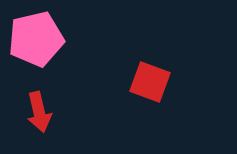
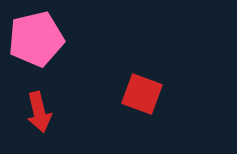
red square: moved 8 px left, 12 px down
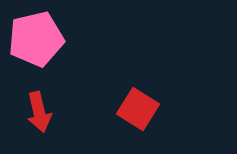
red square: moved 4 px left, 15 px down; rotated 12 degrees clockwise
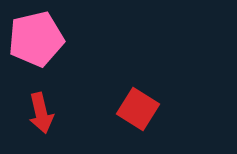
red arrow: moved 2 px right, 1 px down
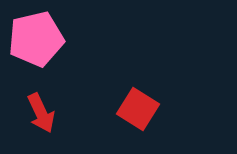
red arrow: rotated 12 degrees counterclockwise
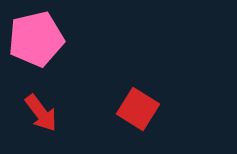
red arrow: rotated 12 degrees counterclockwise
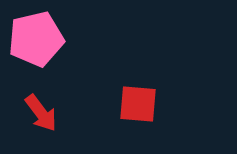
red square: moved 5 px up; rotated 27 degrees counterclockwise
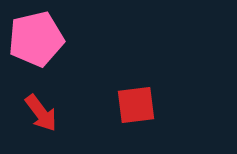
red square: moved 2 px left, 1 px down; rotated 12 degrees counterclockwise
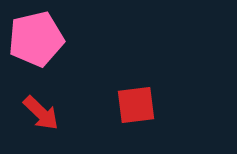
red arrow: rotated 9 degrees counterclockwise
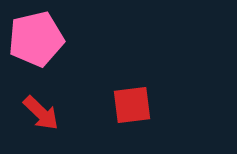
red square: moved 4 px left
